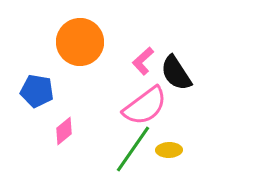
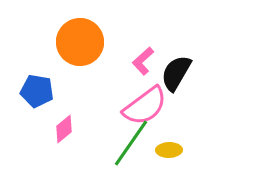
black semicircle: rotated 63 degrees clockwise
pink diamond: moved 2 px up
green line: moved 2 px left, 6 px up
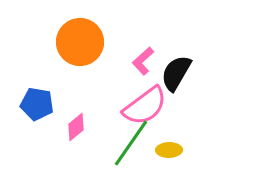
blue pentagon: moved 13 px down
pink diamond: moved 12 px right, 2 px up
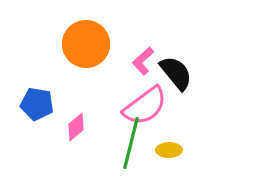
orange circle: moved 6 px right, 2 px down
black semicircle: rotated 111 degrees clockwise
green line: rotated 21 degrees counterclockwise
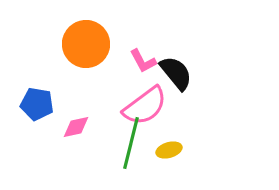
pink L-shape: rotated 76 degrees counterclockwise
pink diamond: rotated 28 degrees clockwise
yellow ellipse: rotated 15 degrees counterclockwise
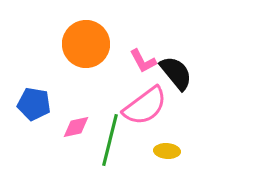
blue pentagon: moved 3 px left
green line: moved 21 px left, 3 px up
yellow ellipse: moved 2 px left, 1 px down; rotated 20 degrees clockwise
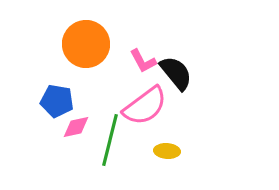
blue pentagon: moved 23 px right, 3 px up
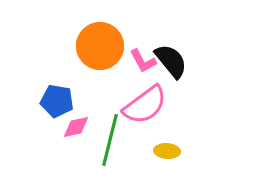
orange circle: moved 14 px right, 2 px down
black semicircle: moved 5 px left, 12 px up
pink semicircle: moved 1 px up
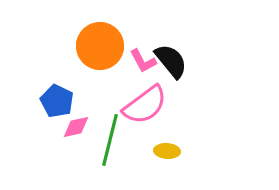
blue pentagon: rotated 16 degrees clockwise
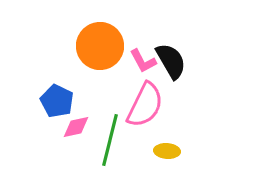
black semicircle: rotated 9 degrees clockwise
pink semicircle: rotated 27 degrees counterclockwise
